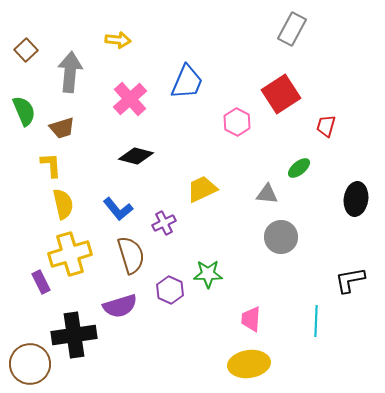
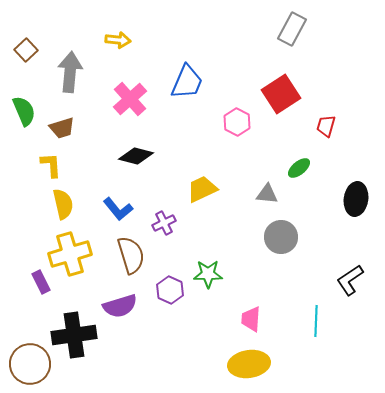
black L-shape: rotated 24 degrees counterclockwise
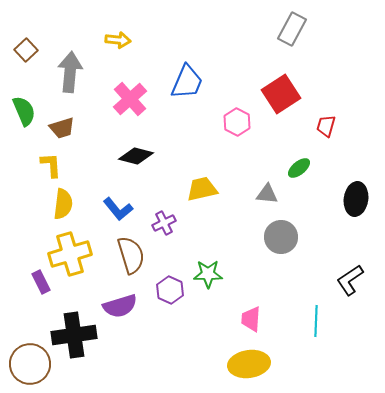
yellow trapezoid: rotated 12 degrees clockwise
yellow semicircle: rotated 20 degrees clockwise
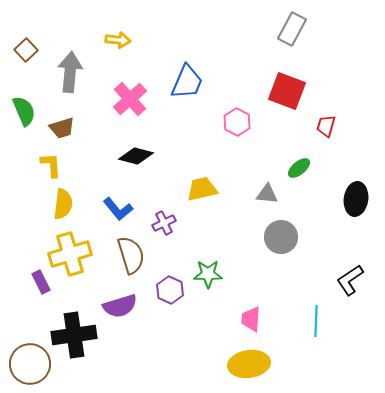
red square: moved 6 px right, 3 px up; rotated 36 degrees counterclockwise
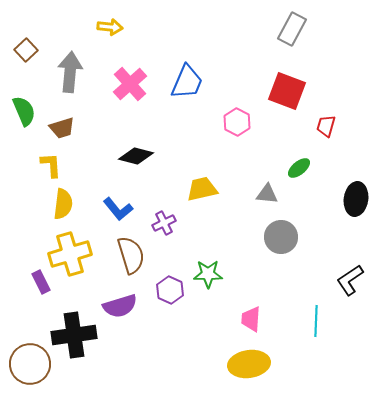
yellow arrow: moved 8 px left, 13 px up
pink cross: moved 15 px up
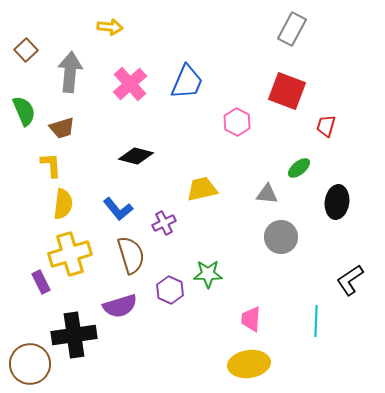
black ellipse: moved 19 px left, 3 px down
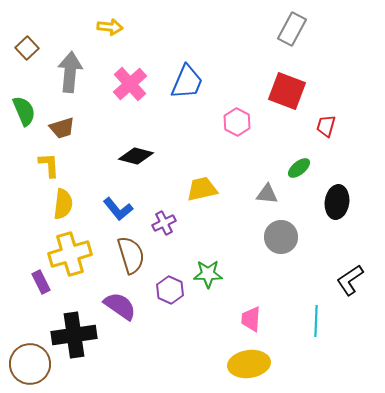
brown square: moved 1 px right, 2 px up
yellow L-shape: moved 2 px left
purple semicircle: rotated 128 degrees counterclockwise
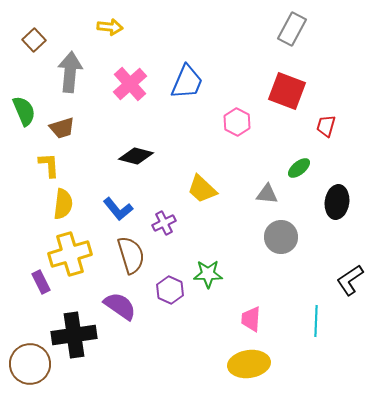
brown square: moved 7 px right, 8 px up
yellow trapezoid: rotated 124 degrees counterclockwise
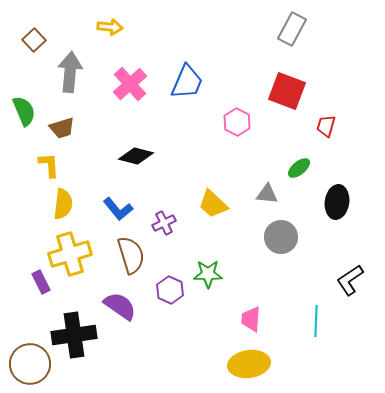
yellow trapezoid: moved 11 px right, 15 px down
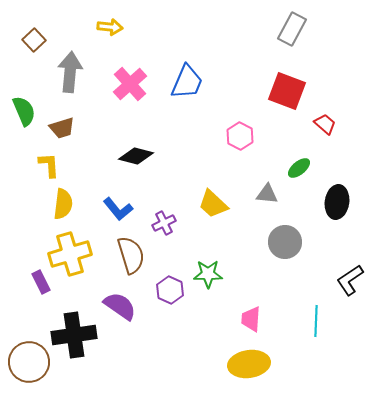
pink hexagon: moved 3 px right, 14 px down
red trapezoid: moved 1 px left, 2 px up; rotated 115 degrees clockwise
gray circle: moved 4 px right, 5 px down
brown circle: moved 1 px left, 2 px up
